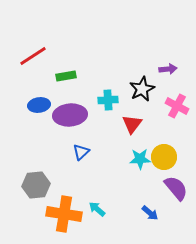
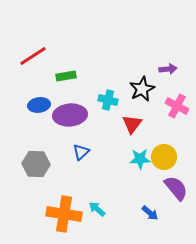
cyan cross: rotated 18 degrees clockwise
gray hexagon: moved 21 px up; rotated 8 degrees clockwise
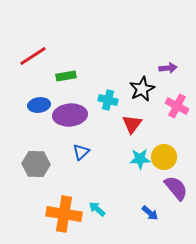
purple arrow: moved 1 px up
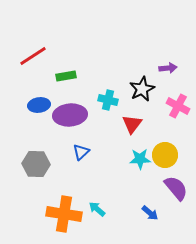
pink cross: moved 1 px right
yellow circle: moved 1 px right, 2 px up
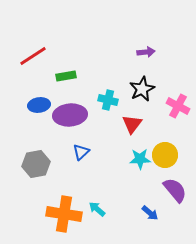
purple arrow: moved 22 px left, 16 px up
gray hexagon: rotated 12 degrees counterclockwise
purple semicircle: moved 1 px left, 2 px down
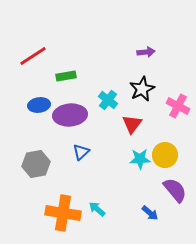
cyan cross: rotated 24 degrees clockwise
orange cross: moved 1 px left, 1 px up
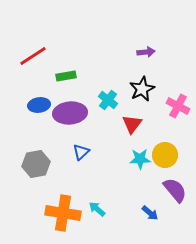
purple ellipse: moved 2 px up
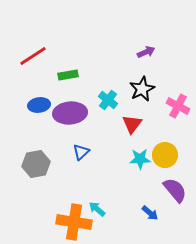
purple arrow: rotated 18 degrees counterclockwise
green rectangle: moved 2 px right, 1 px up
orange cross: moved 11 px right, 9 px down
